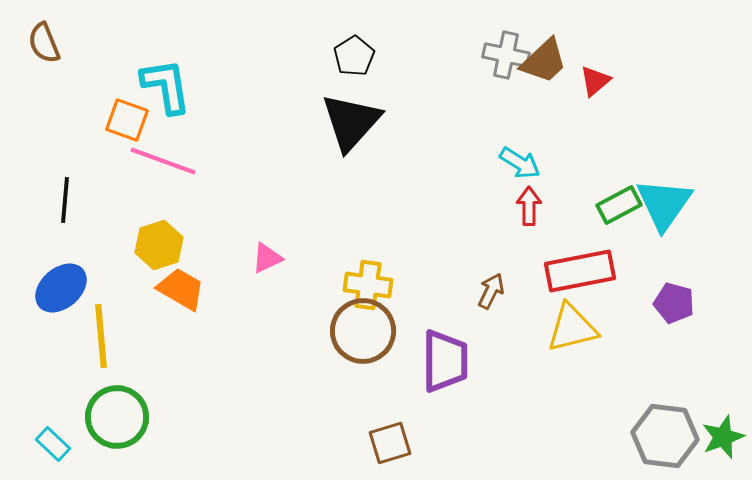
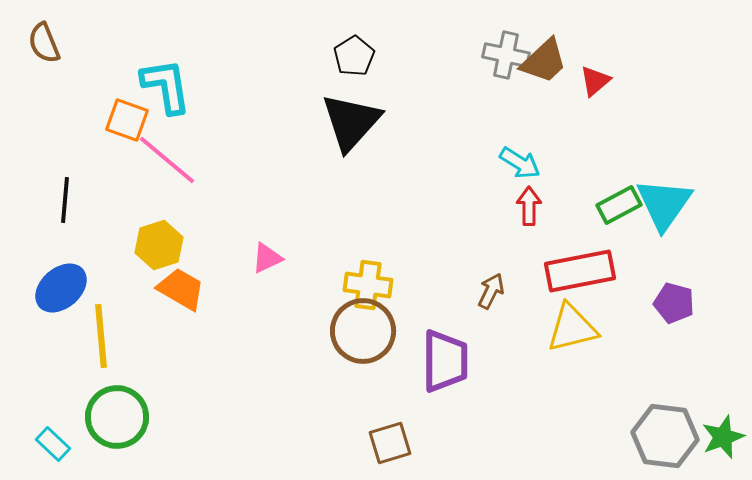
pink line: moved 4 px right, 1 px up; rotated 20 degrees clockwise
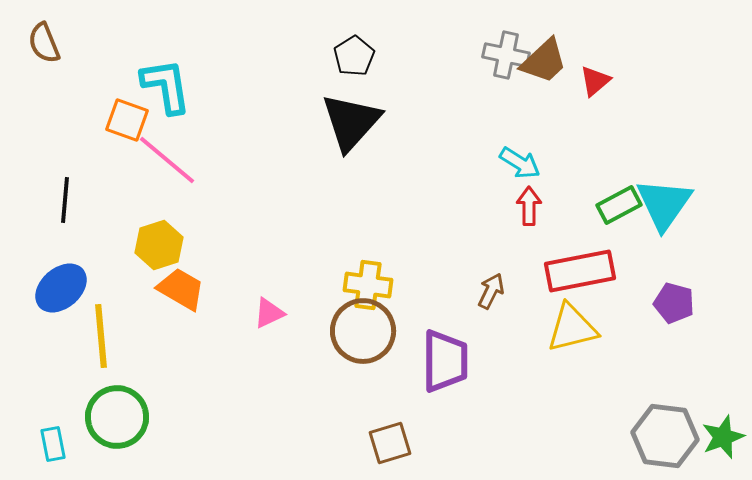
pink triangle: moved 2 px right, 55 px down
cyan rectangle: rotated 36 degrees clockwise
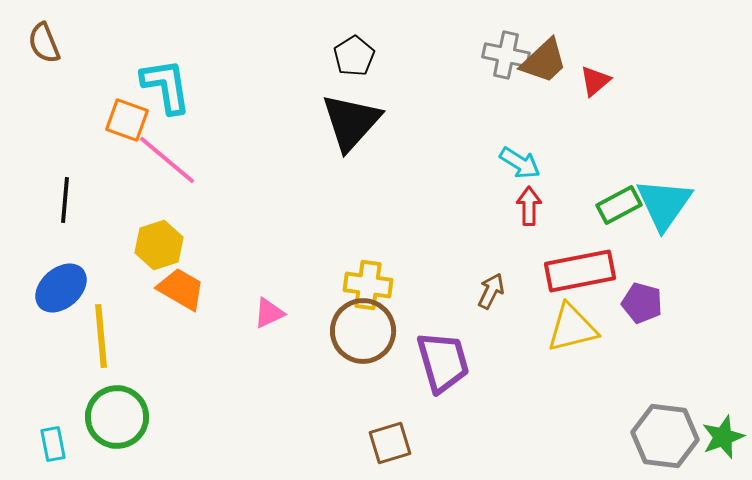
purple pentagon: moved 32 px left
purple trapezoid: moved 2 px left, 1 px down; rotated 16 degrees counterclockwise
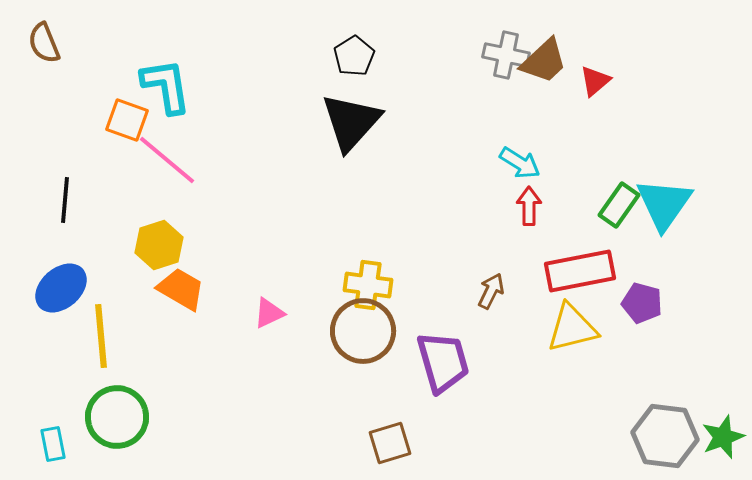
green rectangle: rotated 27 degrees counterclockwise
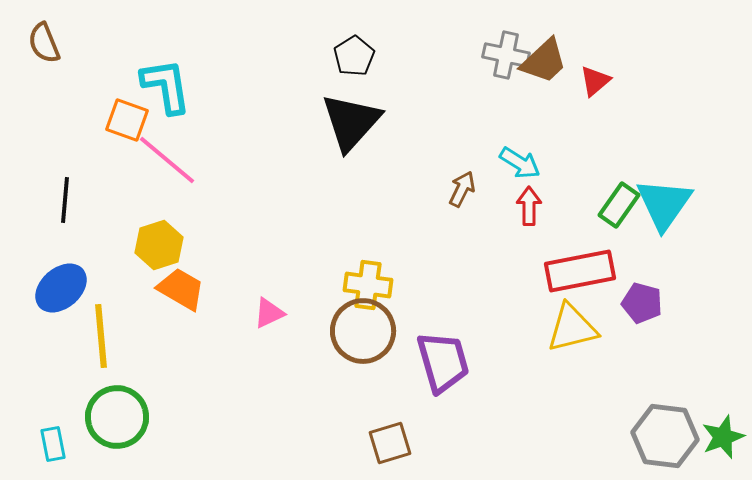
brown arrow: moved 29 px left, 102 px up
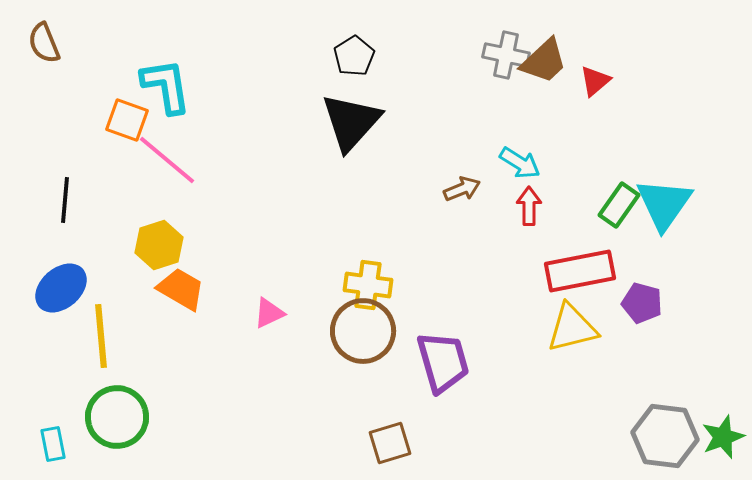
brown arrow: rotated 42 degrees clockwise
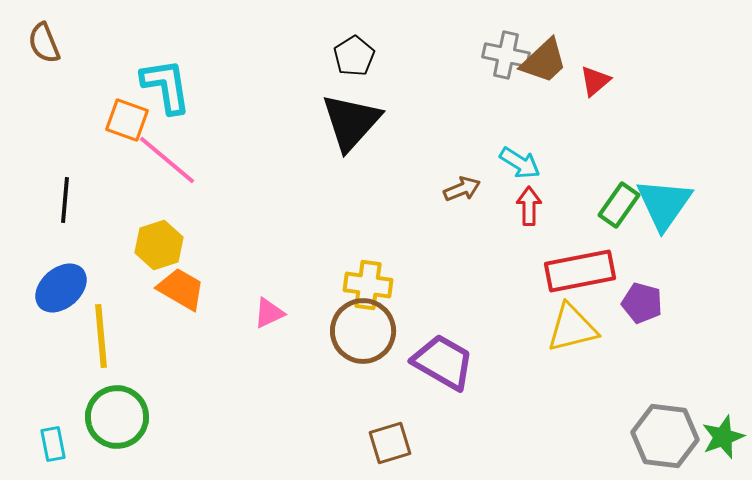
purple trapezoid: rotated 44 degrees counterclockwise
